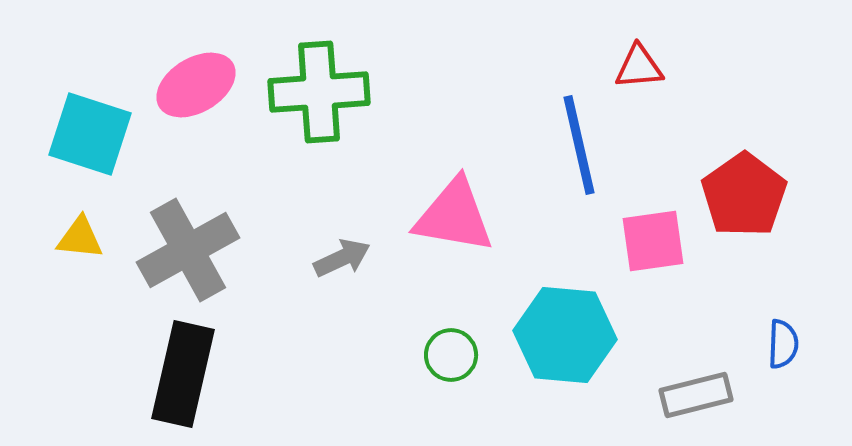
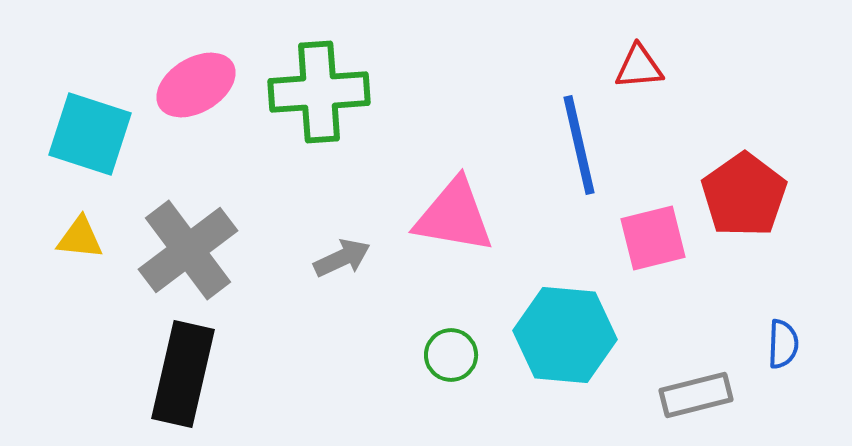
pink square: moved 3 px up; rotated 6 degrees counterclockwise
gray cross: rotated 8 degrees counterclockwise
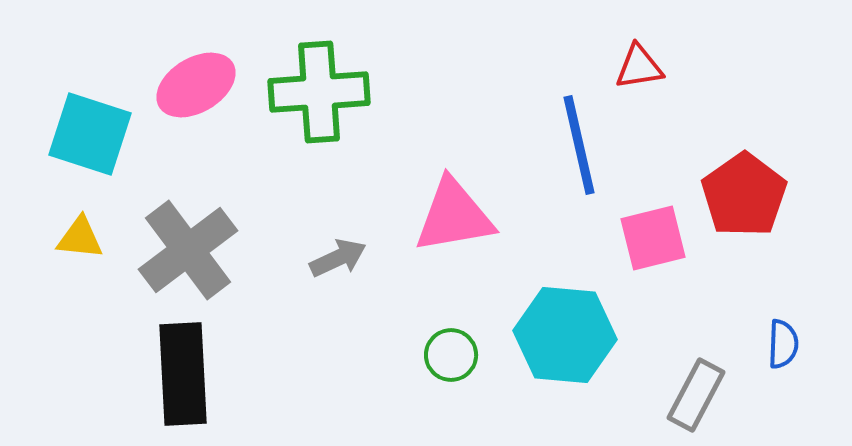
red triangle: rotated 4 degrees counterclockwise
pink triangle: rotated 20 degrees counterclockwise
gray arrow: moved 4 px left
black rectangle: rotated 16 degrees counterclockwise
gray rectangle: rotated 48 degrees counterclockwise
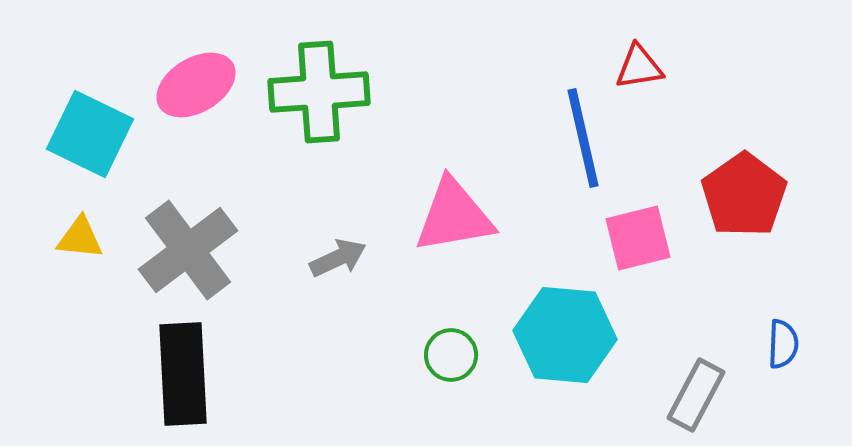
cyan square: rotated 8 degrees clockwise
blue line: moved 4 px right, 7 px up
pink square: moved 15 px left
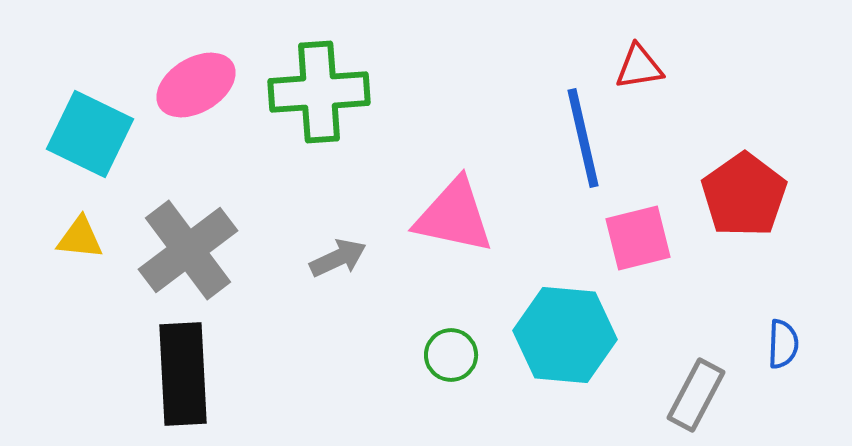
pink triangle: rotated 22 degrees clockwise
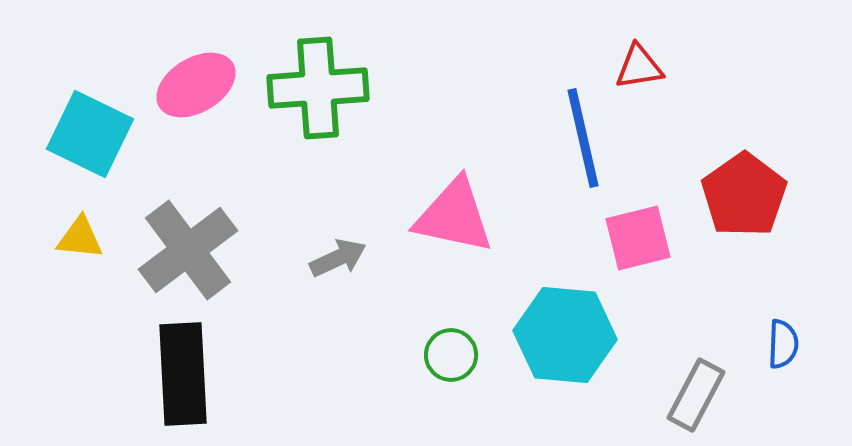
green cross: moved 1 px left, 4 px up
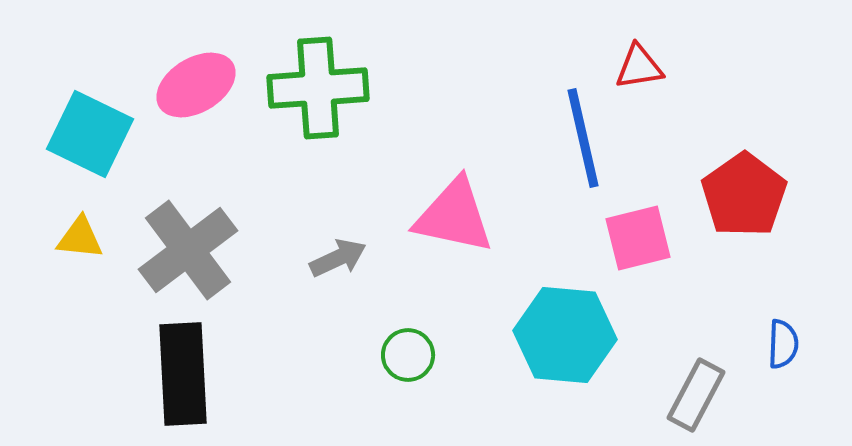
green circle: moved 43 px left
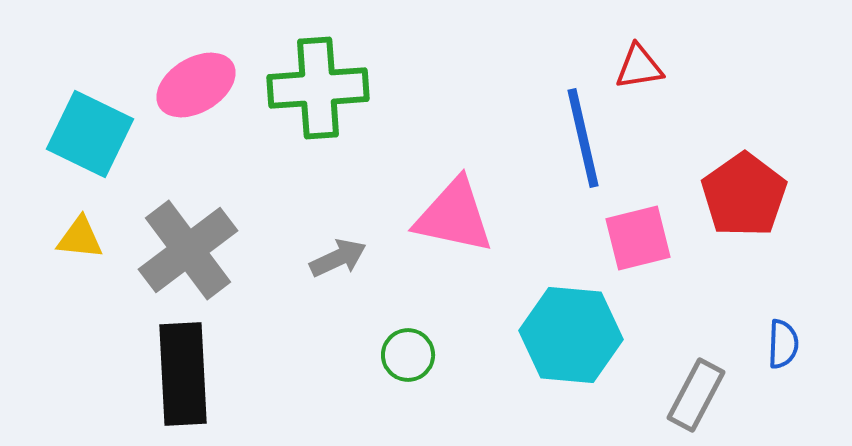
cyan hexagon: moved 6 px right
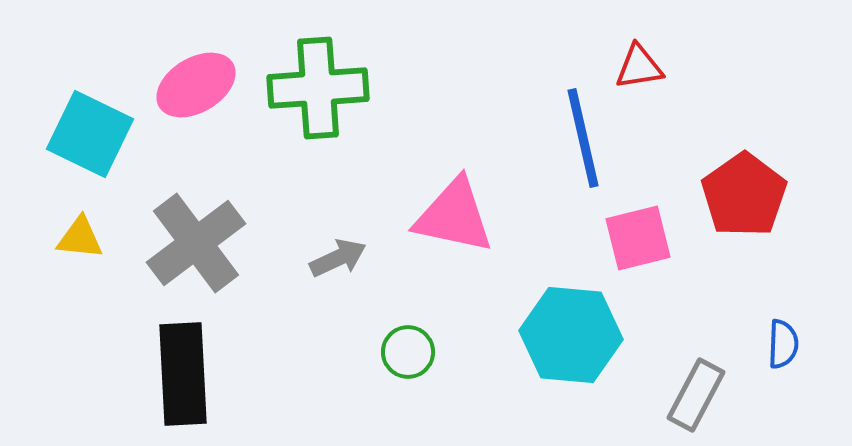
gray cross: moved 8 px right, 7 px up
green circle: moved 3 px up
